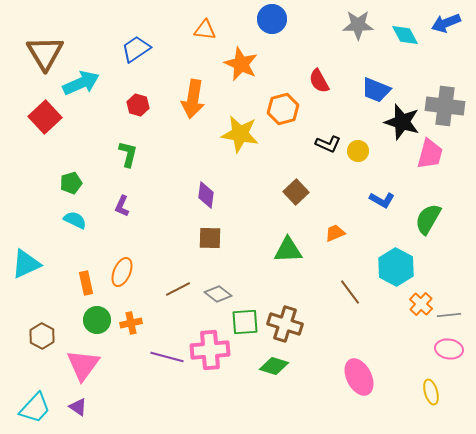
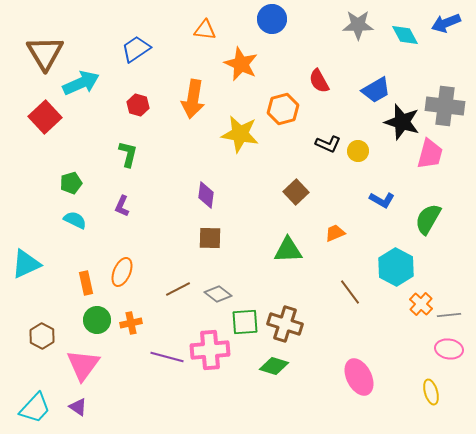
blue trapezoid at (376, 90): rotated 52 degrees counterclockwise
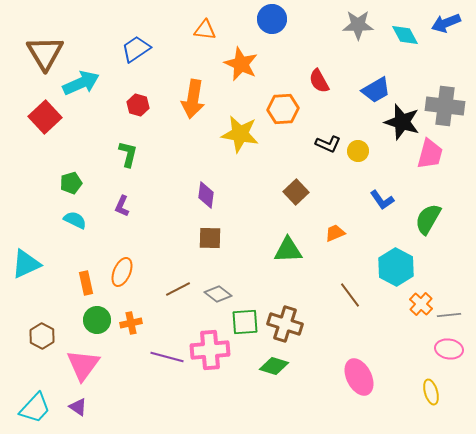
orange hexagon at (283, 109): rotated 12 degrees clockwise
blue L-shape at (382, 200): rotated 25 degrees clockwise
brown line at (350, 292): moved 3 px down
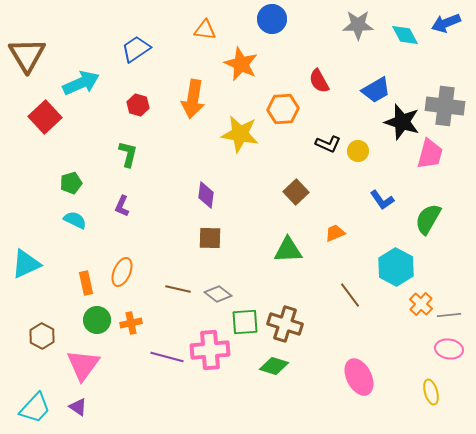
brown triangle at (45, 53): moved 18 px left, 2 px down
brown line at (178, 289): rotated 40 degrees clockwise
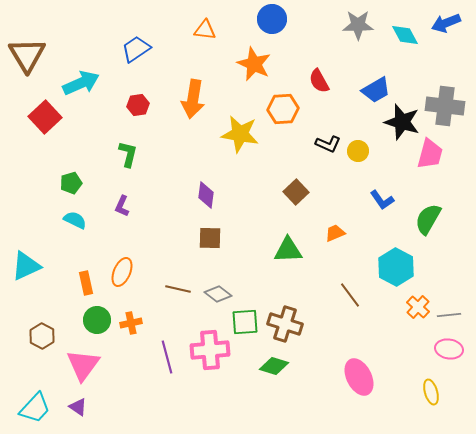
orange star at (241, 64): moved 13 px right
red hexagon at (138, 105): rotated 25 degrees counterclockwise
cyan triangle at (26, 264): moved 2 px down
orange cross at (421, 304): moved 3 px left, 3 px down
purple line at (167, 357): rotated 60 degrees clockwise
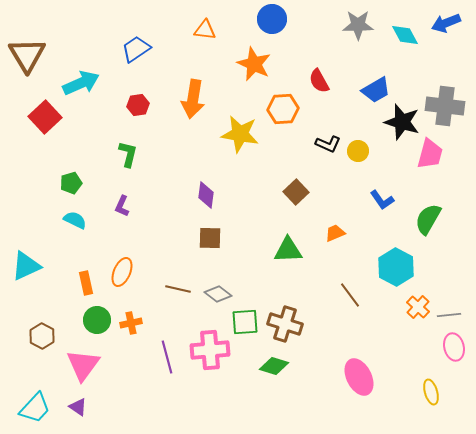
pink ellipse at (449, 349): moved 5 px right, 2 px up; rotated 68 degrees clockwise
